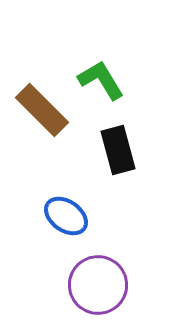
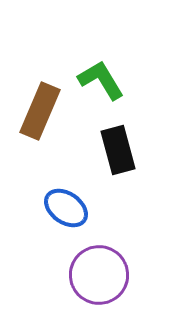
brown rectangle: moved 2 px left, 1 px down; rotated 68 degrees clockwise
blue ellipse: moved 8 px up
purple circle: moved 1 px right, 10 px up
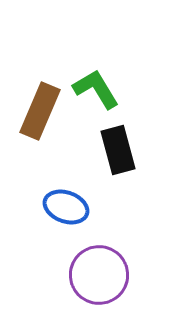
green L-shape: moved 5 px left, 9 px down
blue ellipse: moved 1 px up; rotated 15 degrees counterclockwise
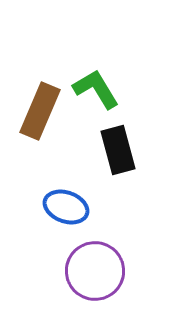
purple circle: moved 4 px left, 4 px up
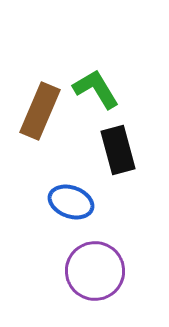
blue ellipse: moved 5 px right, 5 px up
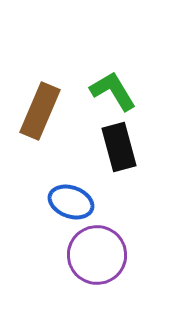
green L-shape: moved 17 px right, 2 px down
black rectangle: moved 1 px right, 3 px up
purple circle: moved 2 px right, 16 px up
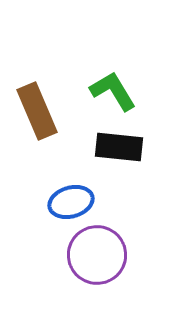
brown rectangle: moved 3 px left; rotated 46 degrees counterclockwise
black rectangle: rotated 69 degrees counterclockwise
blue ellipse: rotated 36 degrees counterclockwise
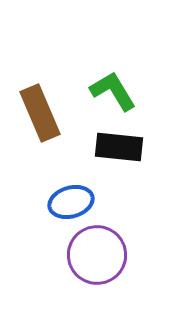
brown rectangle: moved 3 px right, 2 px down
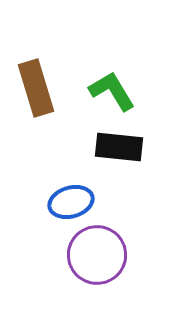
green L-shape: moved 1 px left
brown rectangle: moved 4 px left, 25 px up; rotated 6 degrees clockwise
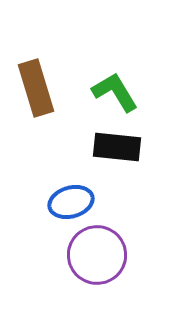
green L-shape: moved 3 px right, 1 px down
black rectangle: moved 2 px left
